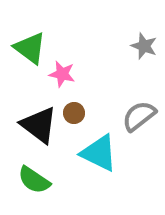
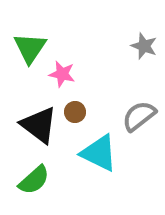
green triangle: rotated 27 degrees clockwise
brown circle: moved 1 px right, 1 px up
green semicircle: rotated 76 degrees counterclockwise
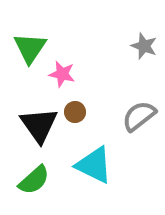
black triangle: rotated 18 degrees clockwise
cyan triangle: moved 5 px left, 12 px down
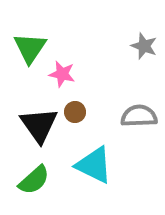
gray semicircle: rotated 36 degrees clockwise
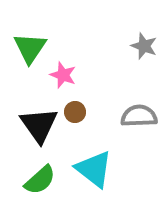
pink star: moved 1 px right, 1 px down; rotated 8 degrees clockwise
cyan triangle: moved 4 px down; rotated 12 degrees clockwise
green semicircle: moved 6 px right
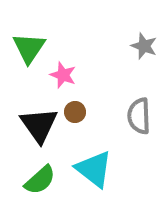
green triangle: moved 1 px left
gray semicircle: rotated 90 degrees counterclockwise
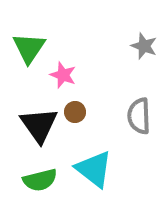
green semicircle: rotated 28 degrees clockwise
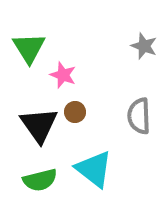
green triangle: rotated 6 degrees counterclockwise
